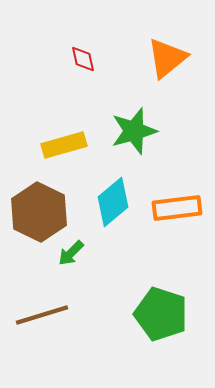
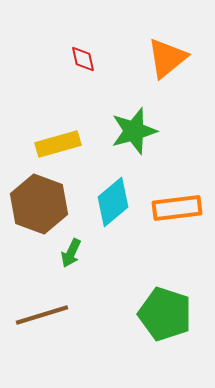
yellow rectangle: moved 6 px left, 1 px up
brown hexagon: moved 8 px up; rotated 6 degrees counterclockwise
green arrow: rotated 20 degrees counterclockwise
green pentagon: moved 4 px right
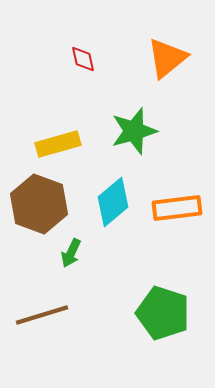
green pentagon: moved 2 px left, 1 px up
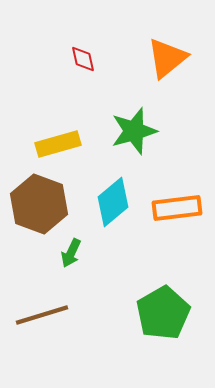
green pentagon: rotated 24 degrees clockwise
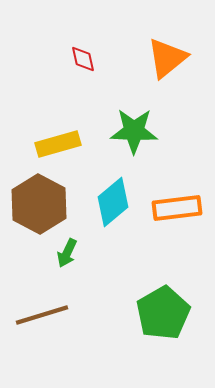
green star: rotated 18 degrees clockwise
brown hexagon: rotated 8 degrees clockwise
green arrow: moved 4 px left
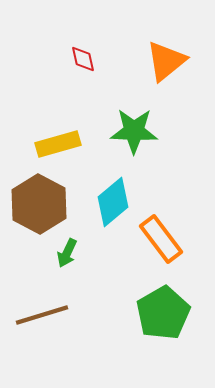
orange triangle: moved 1 px left, 3 px down
orange rectangle: moved 16 px left, 31 px down; rotated 60 degrees clockwise
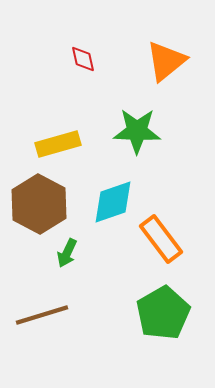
green star: moved 3 px right
cyan diamond: rotated 21 degrees clockwise
